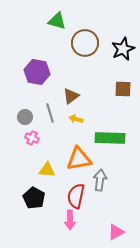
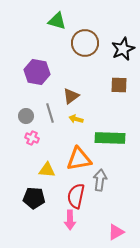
brown square: moved 4 px left, 4 px up
gray circle: moved 1 px right, 1 px up
black pentagon: rotated 25 degrees counterclockwise
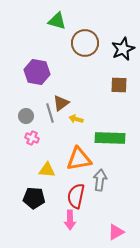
brown triangle: moved 10 px left, 7 px down
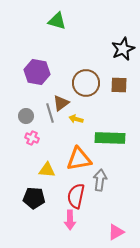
brown circle: moved 1 px right, 40 px down
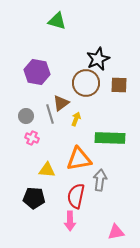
black star: moved 25 px left, 10 px down
gray line: moved 1 px down
yellow arrow: rotated 96 degrees clockwise
pink arrow: moved 1 px down
pink triangle: rotated 18 degrees clockwise
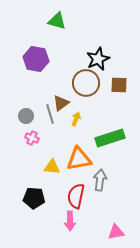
purple hexagon: moved 1 px left, 13 px up
green rectangle: rotated 20 degrees counterclockwise
yellow triangle: moved 5 px right, 3 px up
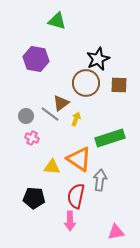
gray line: rotated 36 degrees counterclockwise
orange triangle: rotated 44 degrees clockwise
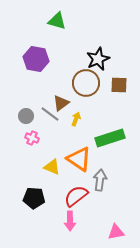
yellow triangle: rotated 18 degrees clockwise
red semicircle: rotated 40 degrees clockwise
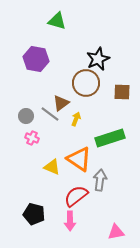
brown square: moved 3 px right, 7 px down
black pentagon: moved 16 px down; rotated 10 degrees clockwise
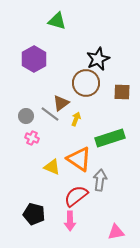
purple hexagon: moved 2 px left; rotated 20 degrees clockwise
